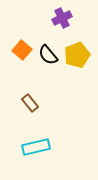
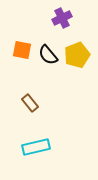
orange square: rotated 30 degrees counterclockwise
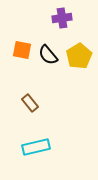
purple cross: rotated 18 degrees clockwise
yellow pentagon: moved 2 px right, 1 px down; rotated 10 degrees counterclockwise
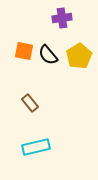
orange square: moved 2 px right, 1 px down
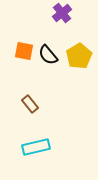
purple cross: moved 5 px up; rotated 30 degrees counterclockwise
brown rectangle: moved 1 px down
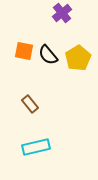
yellow pentagon: moved 1 px left, 2 px down
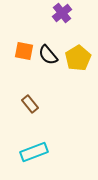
cyan rectangle: moved 2 px left, 5 px down; rotated 8 degrees counterclockwise
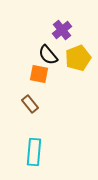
purple cross: moved 17 px down
orange square: moved 15 px right, 23 px down
yellow pentagon: rotated 10 degrees clockwise
cyan rectangle: rotated 64 degrees counterclockwise
